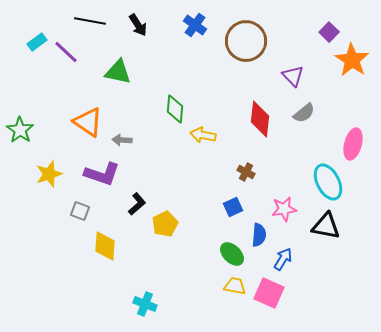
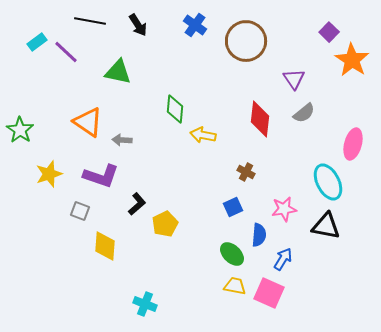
purple triangle: moved 1 px right, 3 px down; rotated 10 degrees clockwise
purple L-shape: moved 1 px left, 2 px down
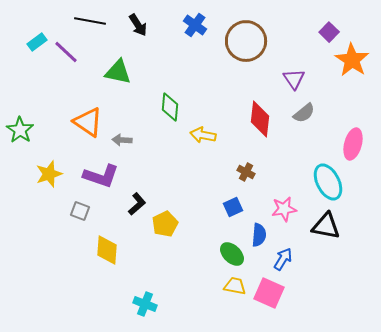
green diamond: moved 5 px left, 2 px up
yellow diamond: moved 2 px right, 4 px down
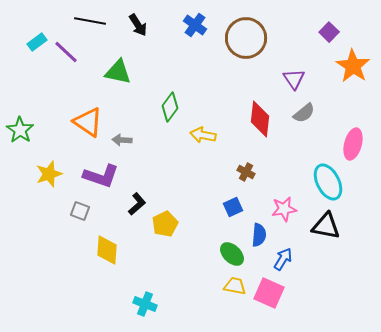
brown circle: moved 3 px up
orange star: moved 1 px right, 6 px down
green diamond: rotated 32 degrees clockwise
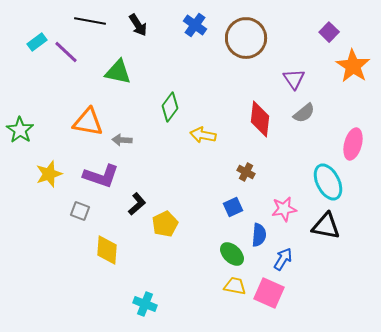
orange triangle: rotated 24 degrees counterclockwise
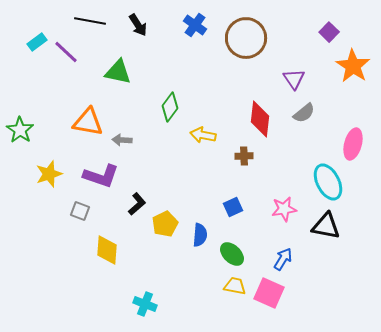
brown cross: moved 2 px left, 16 px up; rotated 30 degrees counterclockwise
blue semicircle: moved 59 px left
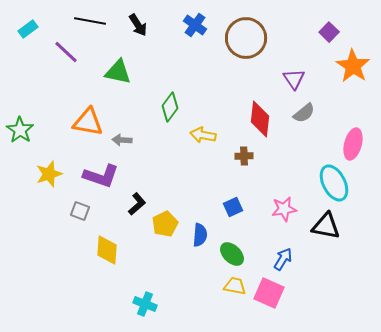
cyan rectangle: moved 9 px left, 13 px up
cyan ellipse: moved 6 px right, 1 px down
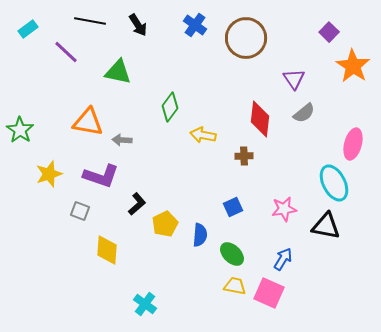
cyan cross: rotated 15 degrees clockwise
